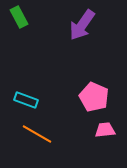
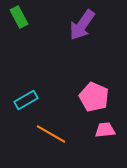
cyan rectangle: rotated 50 degrees counterclockwise
orange line: moved 14 px right
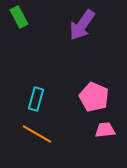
cyan rectangle: moved 10 px right, 1 px up; rotated 45 degrees counterclockwise
orange line: moved 14 px left
